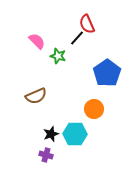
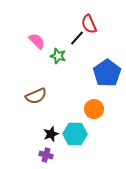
red semicircle: moved 2 px right
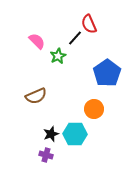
black line: moved 2 px left
green star: rotated 28 degrees clockwise
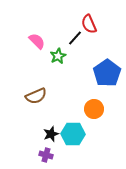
cyan hexagon: moved 2 px left
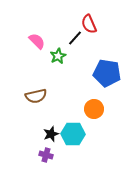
blue pentagon: rotated 28 degrees counterclockwise
brown semicircle: rotated 10 degrees clockwise
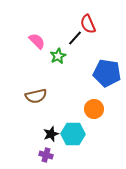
red semicircle: moved 1 px left
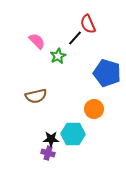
blue pentagon: rotated 8 degrees clockwise
black star: moved 5 px down; rotated 21 degrees clockwise
purple cross: moved 2 px right, 2 px up
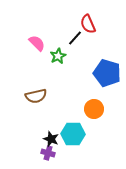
pink semicircle: moved 2 px down
black star: rotated 21 degrees clockwise
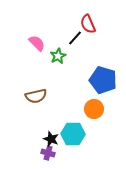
blue pentagon: moved 4 px left, 7 px down
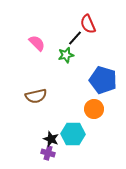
green star: moved 8 px right, 1 px up; rotated 14 degrees clockwise
